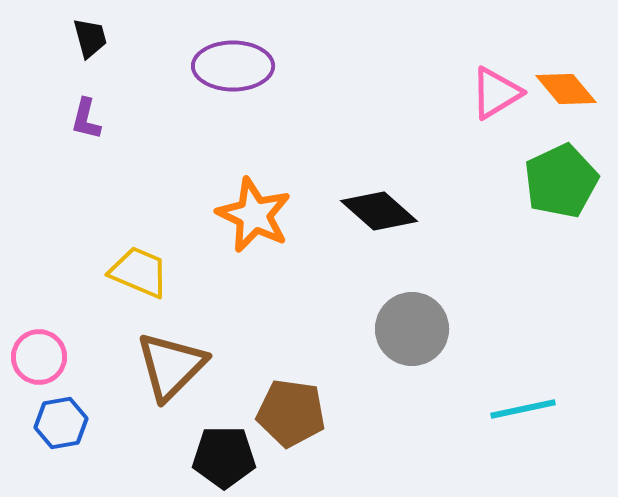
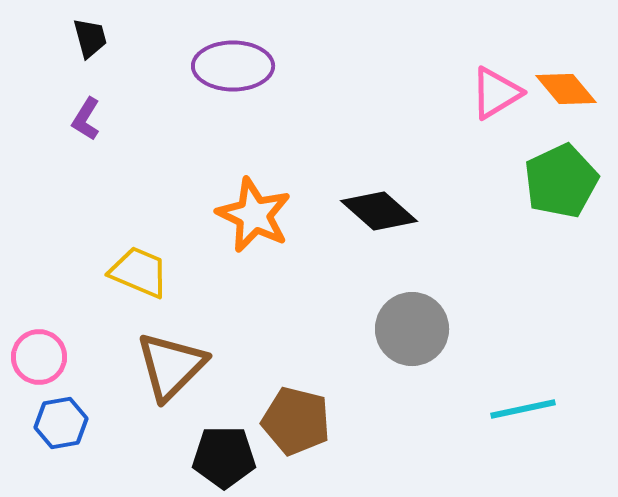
purple L-shape: rotated 18 degrees clockwise
brown pentagon: moved 5 px right, 8 px down; rotated 6 degrees clockwise
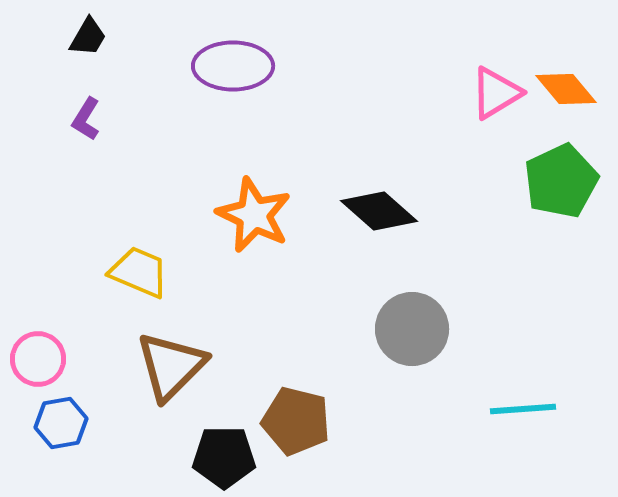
black trapezoid: moved 2 px left, 1 px up; rotated 45 degrees clockwise
pink circle: moved 1 px left, 2 px down
cyan line: rotated 8 degrees clockwise
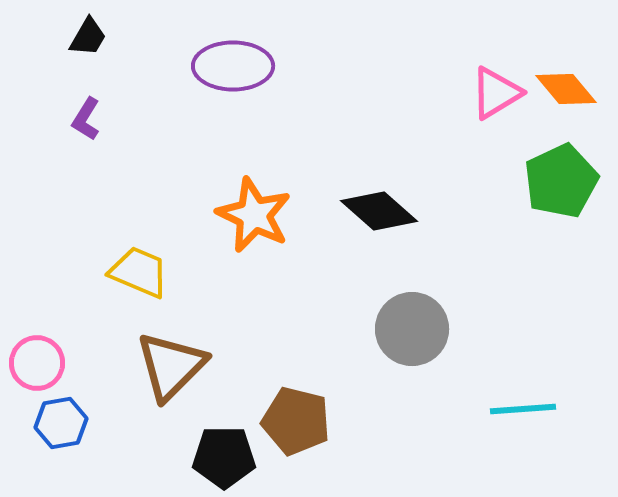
pink circle: moved 1 px left, 4 px down
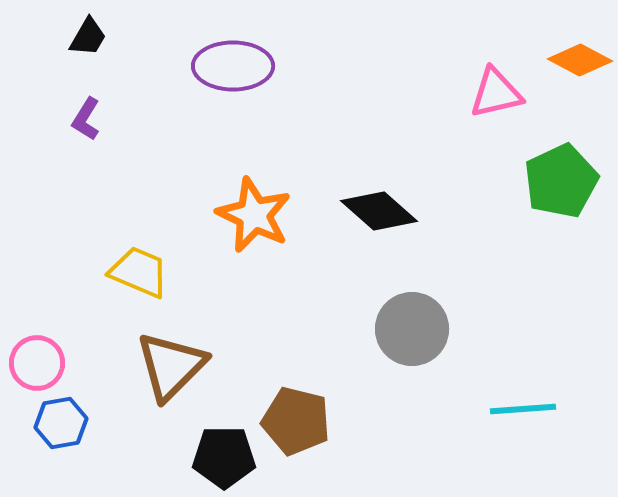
orange diamond: moved 14 px right, 29 px up; rotated 22 degrees counterclockwise
pink triangle: rotated 18 degrees clockwise
